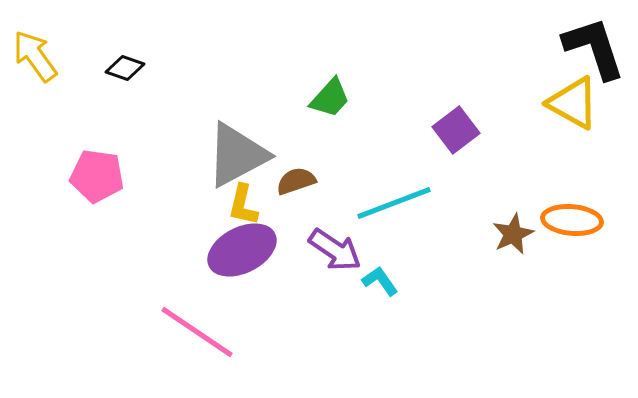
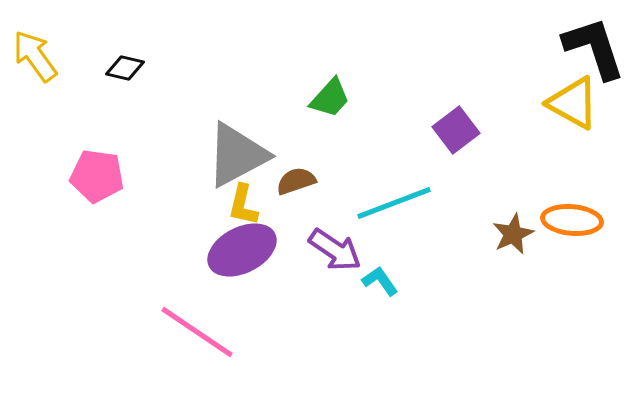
black diamond: rotated 6 degrees counterclockwise
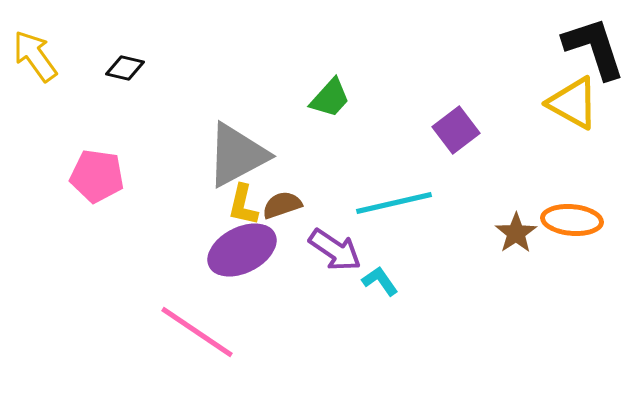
brown semicircle: moved 14 px left, 24 px down
cyan line: rotated 8 degrees clockwise
brown star: moved 3 px right, 1 px up; rotated 9 degrees counterclockwise
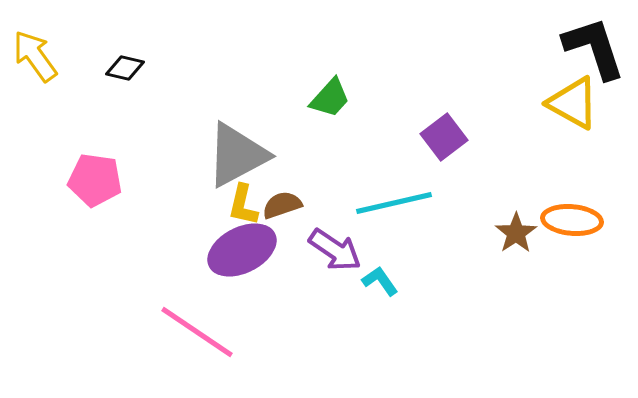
purple square: moved 12 px left, 7 px down
pink pentagon: moved 2 px left, 4 px down
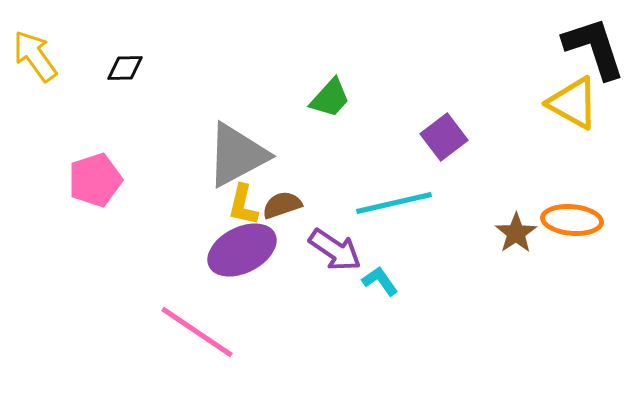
black diamond: rotated 15 degrees counterclockwise
pink pentagon: rotated 26 degrees counterclockwise
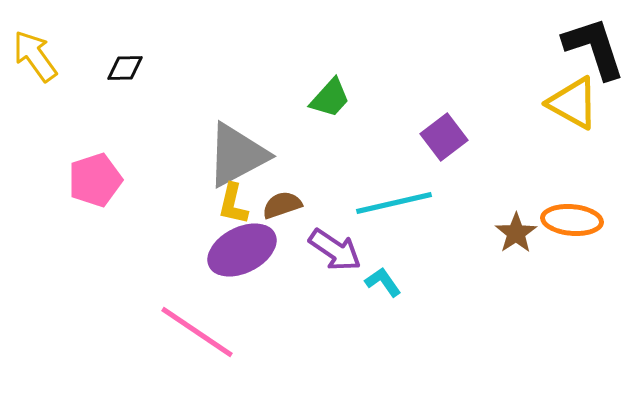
yellow L-shape: moved 10 px left, 1 px up
cyan L-shape: moved 3 px right, 1 px down
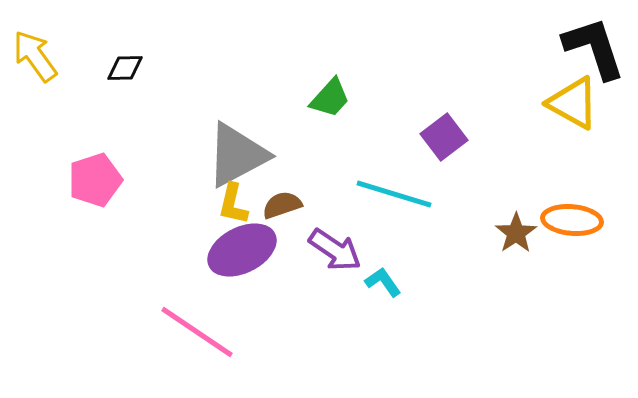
cyan line: moved 9 px up; rotated 30 degrees clockwise
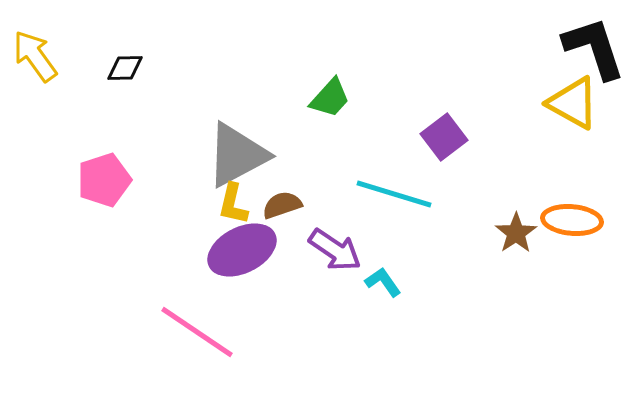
pink pentagon: moved 9 px right
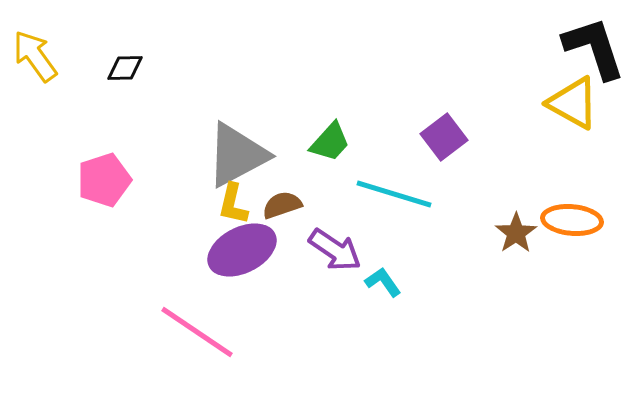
green trapezoid: moved 44 px down
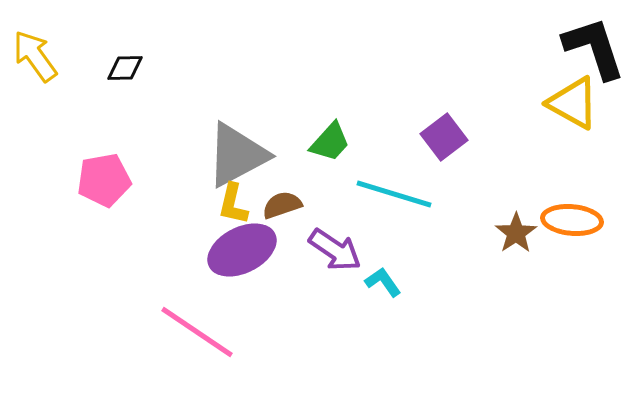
pink pentagon: rotated 8 degrees clockwise
